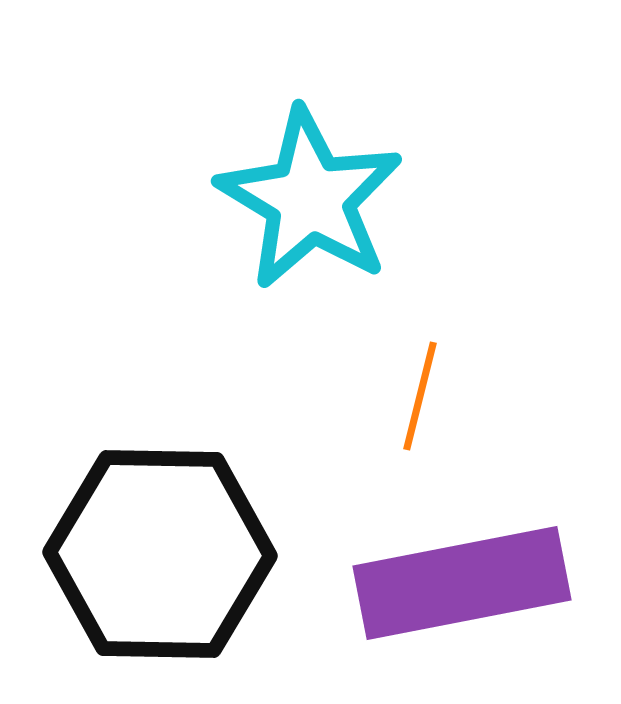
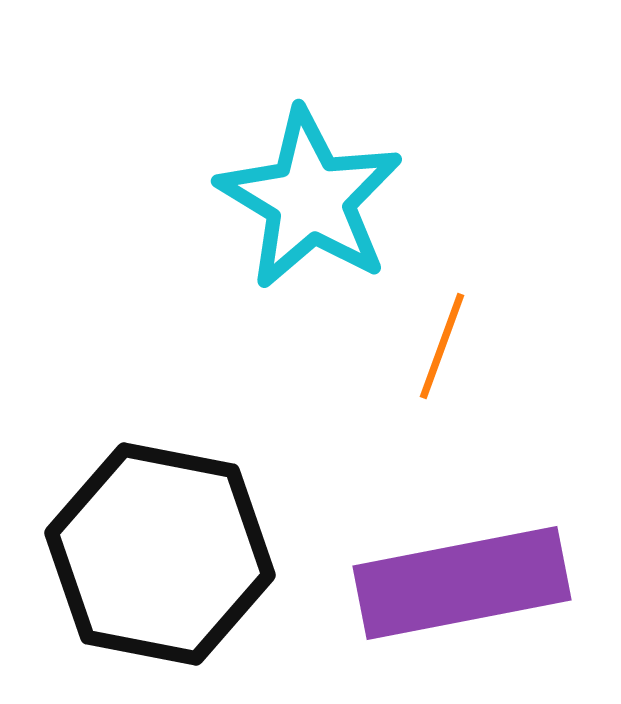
orange line: moved 22 px right, 50 px up; rotated 6 degrees clockwise
black hexagon: rotated 10 degrees clockwise
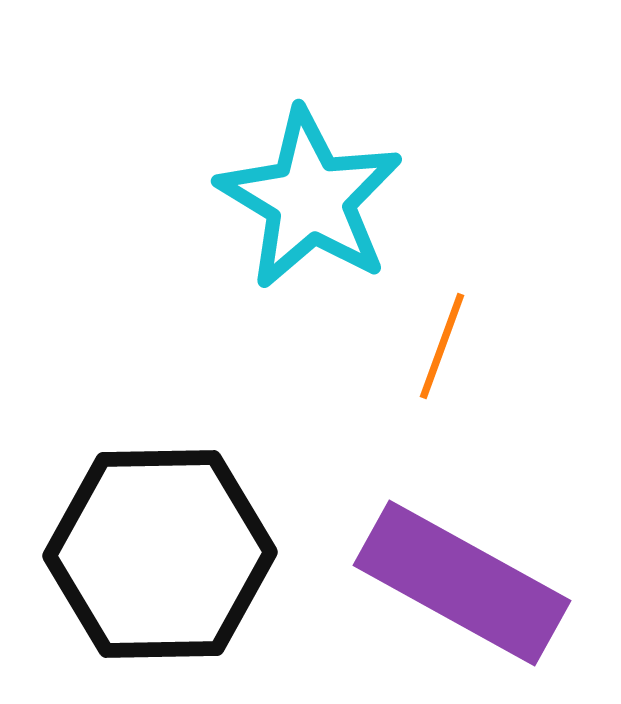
black hexagon: rotated 12 degrees counterclockwise
purple rectangle: rotated 40 degrees clockwise
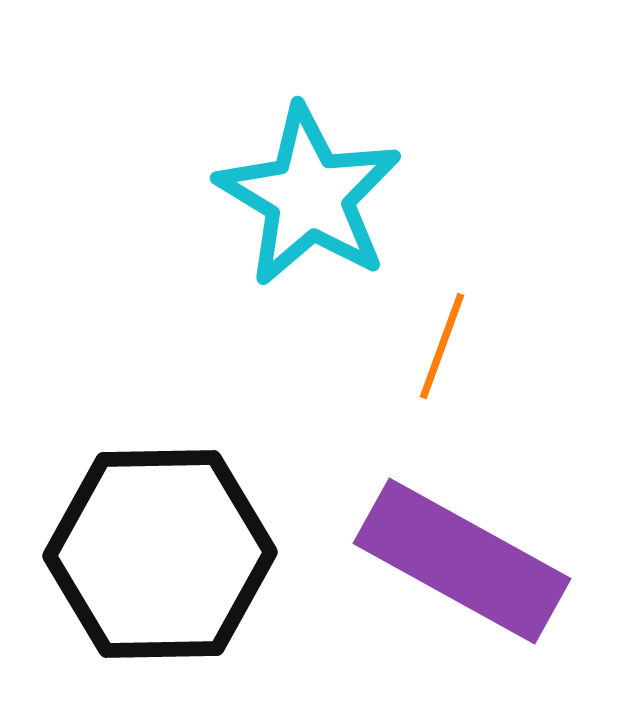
cyan star: moved 1 px left, 3 px up
purple rectangle: moved 22 px up
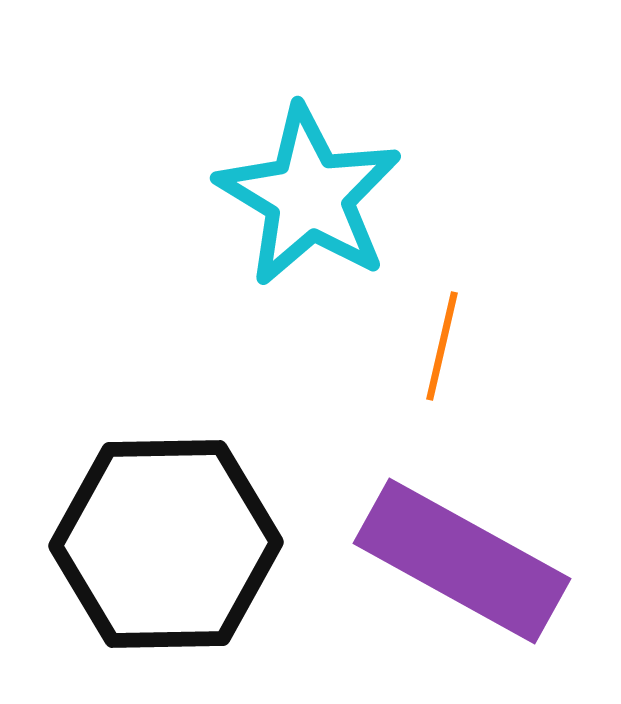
orange line: rotated 7 degrees counterclockwise
black hexagon: moved 6 px right, 10 px up
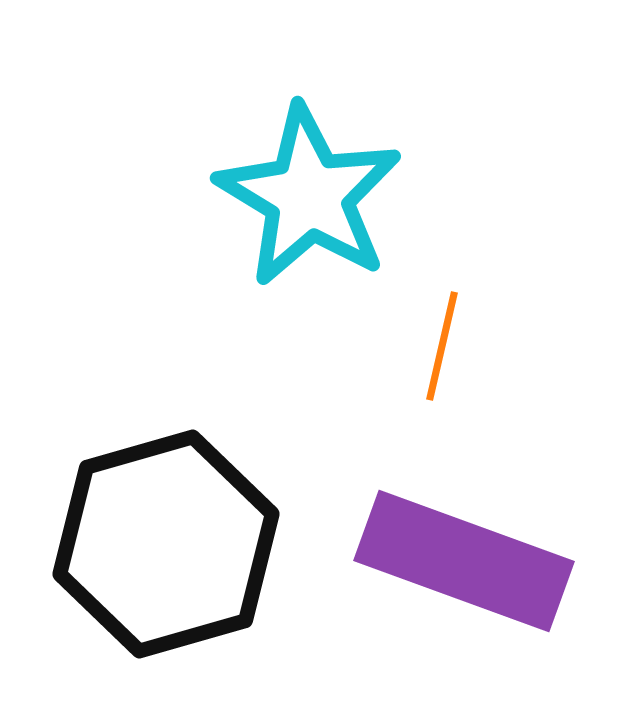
black hexagon: rotated 15 degrees counterclockwise
purple rectangle: moved 2 px right; rotated 9 degrees counterclockwise
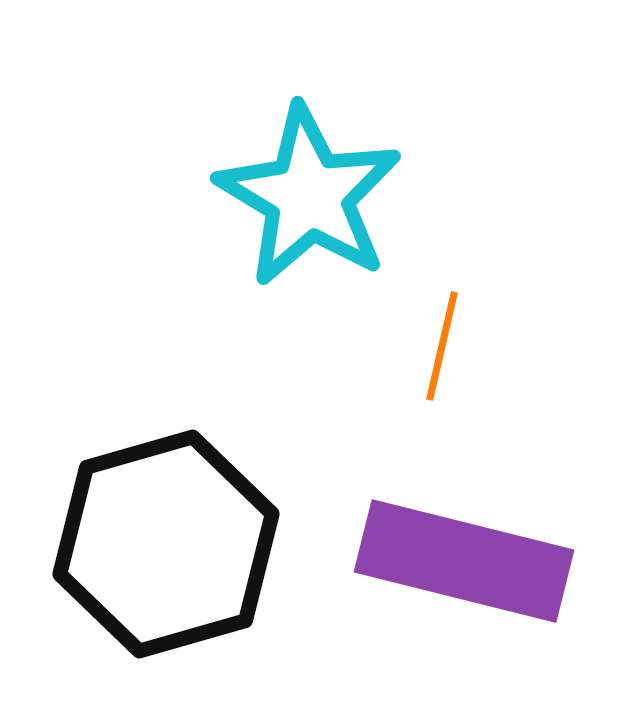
purple rectangle: rotated 6 degrees counterclockwise
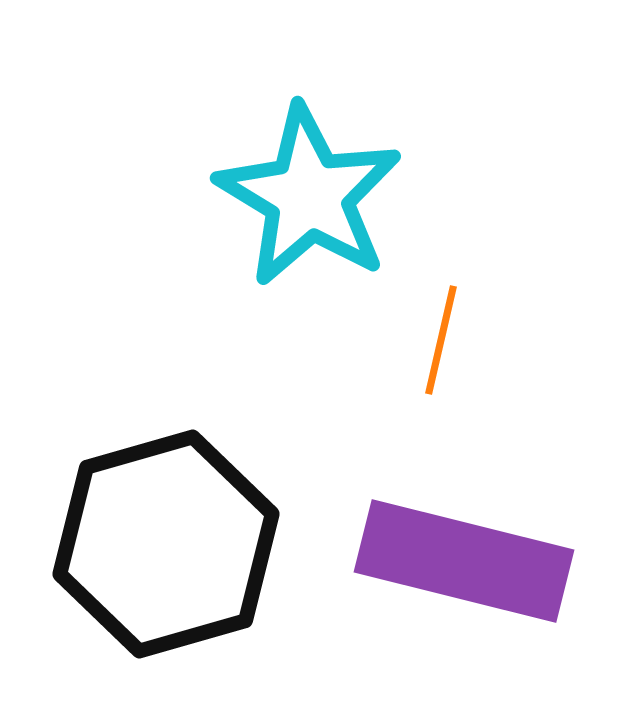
orange line: moved 1 px left, 6 px up
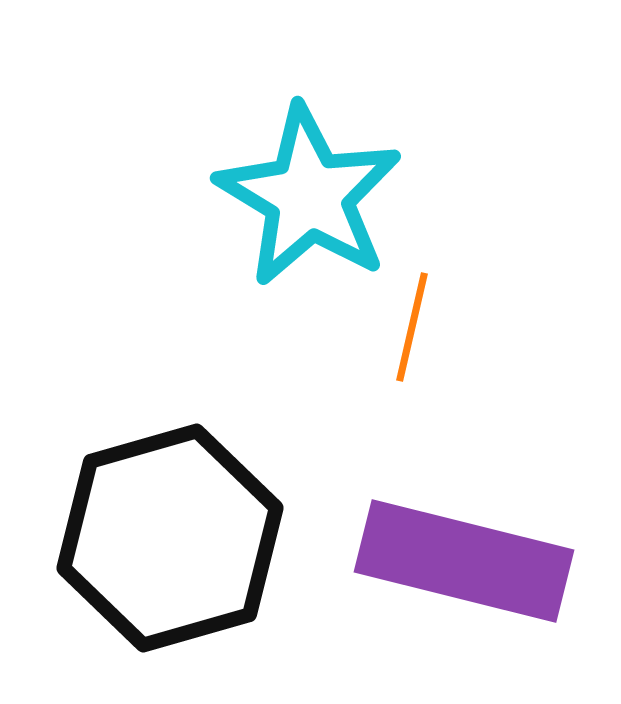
orange line: moved 29 px left, 13 px up
black hexagon: moved 4 px right, 6 px up
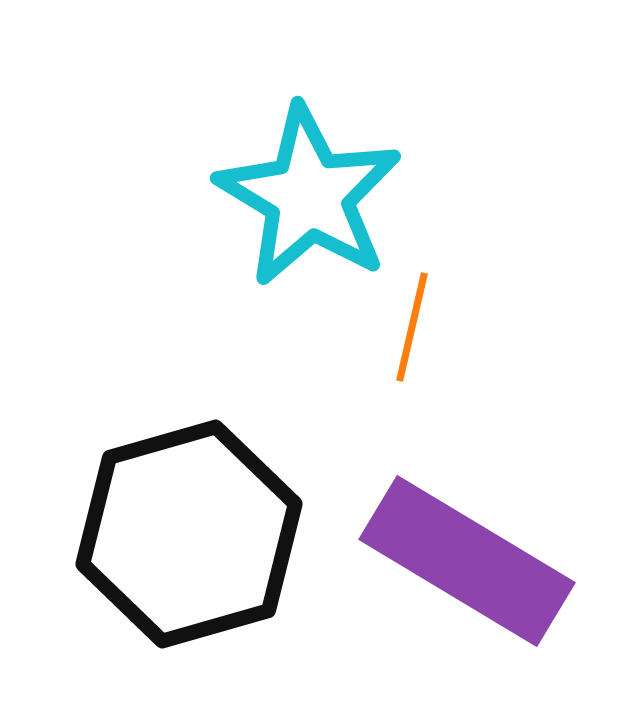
black hexagon: moved 19 px right, 4 px up
purple rectangle: moved 3 px right; rotated 17 degrees clockwise
